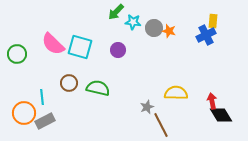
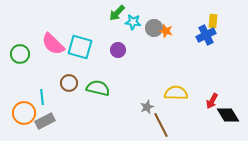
green arrow: moved 1 px right, 1 px down
orange star: moved 3 px left
green circle: moved 3 px right
red arrow: rotated 140 degrees counterclockwise
black diamond: moved 7 px right
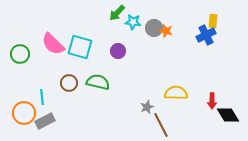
purple circle: moved 1 px down
green semicircle: moved 6 px up
red arrow: rotated 28 degrees counterclockwise
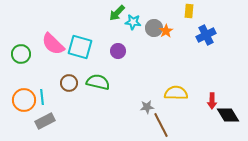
yellow rectangle: moved 24 px left, 10 px up
orange star: rotated 24 degrees clockwise
green circle: moved 1 px right
gray star: rotated 16 degrees clockwise
orange circle: moved 13 px up
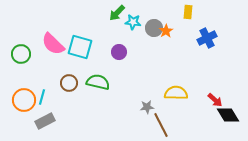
yellow rectangle: moved 1 px left, 1 px down
blue cross: moved 1 px right, 3 px down
purple circle: moved 1 px right, 1 px down
cyan line: rotated 21 degrees clockwise
red arrow: moved 3 px right, 1 px up; rotated 49 degrees counterclockwise
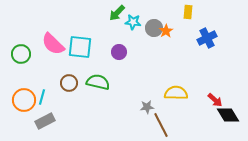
cyan square: rotated 10 degrees counterclockwise
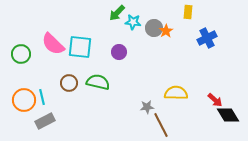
cyan line: rotated 28 degrees counterclockwise
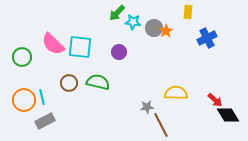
green circle: moved 1 px right, 3 px down
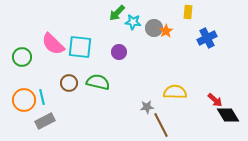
yellow semicircle: moved 1 px left, 1 px up
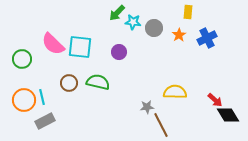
orange star: moved 13 px right, 4 px down
green circle: moved 2 px down
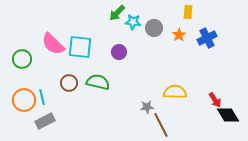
red arrow: rotated 14 degrees clockwise
